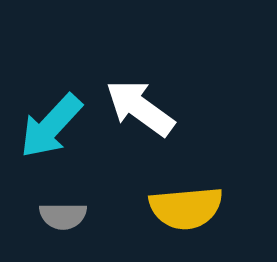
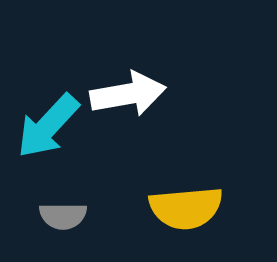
white arrow: moved 12 px left, 14 px up; rotated 134 degrees clockwise
cyan arrow: moved 3 px left
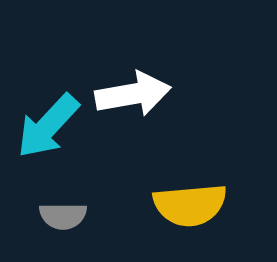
white arrow: moved 5 px right
yellow semicircle: moved 4 px right, 3 px up
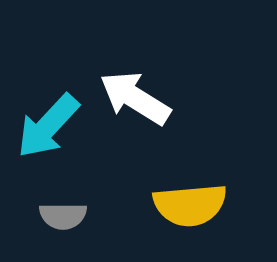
white arrow: moved 2 px right, 4 px down; rotated 138 degrees counterclockwise
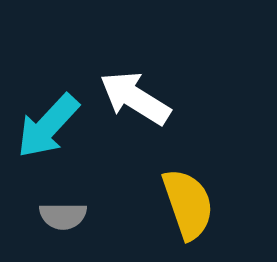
yellow semicircle: moved 2 px left, 1 px up; rotated 104 degrees counterclockwise
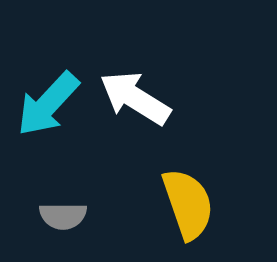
cyan arrow: moved 22 px up
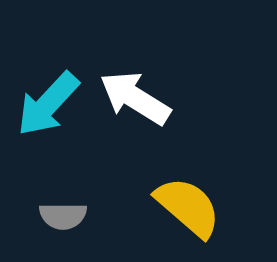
yellow semicircle: moved 3 px down; rotated 30 degrees counterclockwise
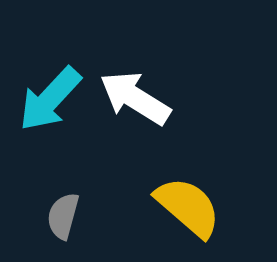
cyan arrow: moved 2 px right, 5 px up
gray semicircle: rotated 105 degrees clockwise
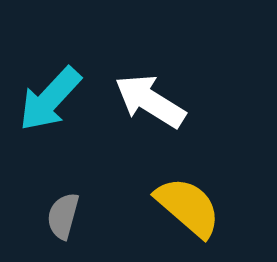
white arrow: moved 15 px right, 3 px down
